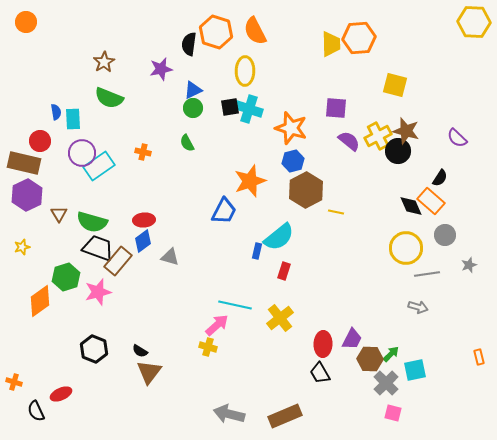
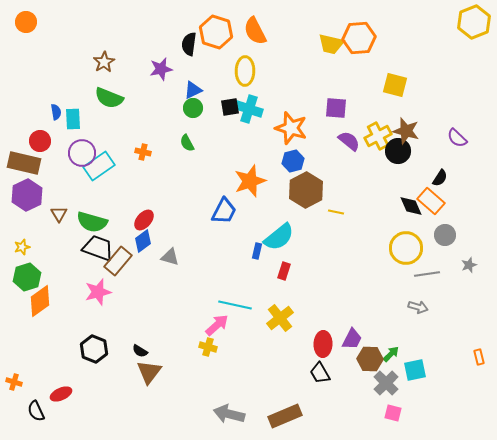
yellow hexagon at (474, 22): rotated 24 degrees counterclockwise
yellow trapezoid at (331, 44): rotated 104 degrees clockwise
red ellipse at (144, 220): rotated 45 degrees counterclockwise
green hexagon at (66, 277): moved 39 px left
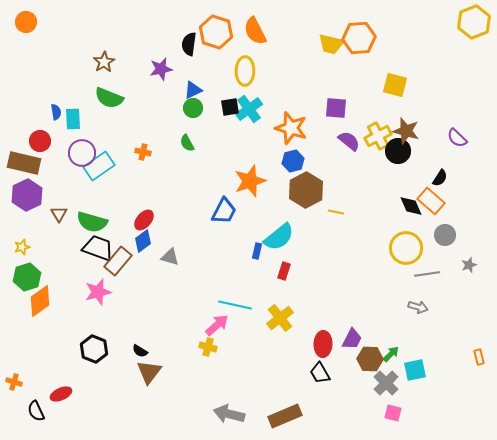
cyan cross at (249, 109): rotated 36 degrees clockwise
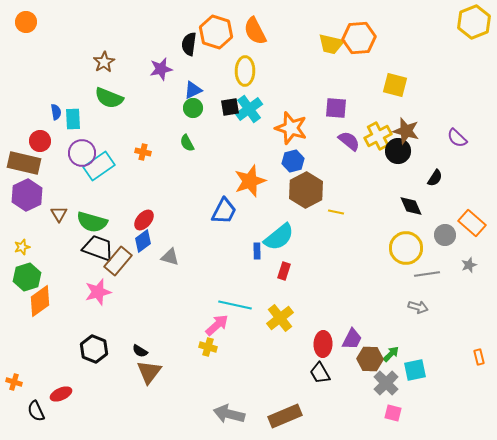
black semicircle at (440, 178): moved 5 px left
orange rectangle at (431, 201): moved 41 px right, 22 px down
blue rectangle at (257, 251): rotated 14 degrees counterclockwise
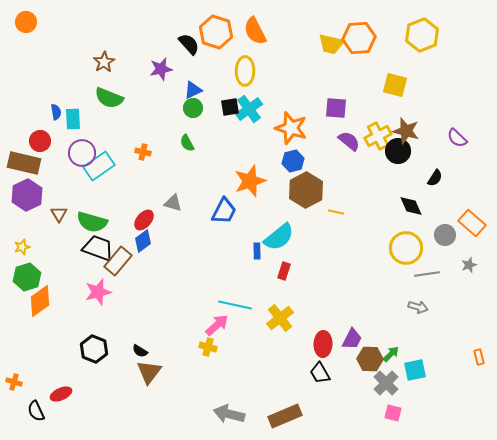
yellow hexagon at (474, 22): moved 52 px left, 13 px down
black semicircle at (189, 44): rotated 130 degrees clockwise
gray triangle at (170, 257): moved 3 px right, 54 px up
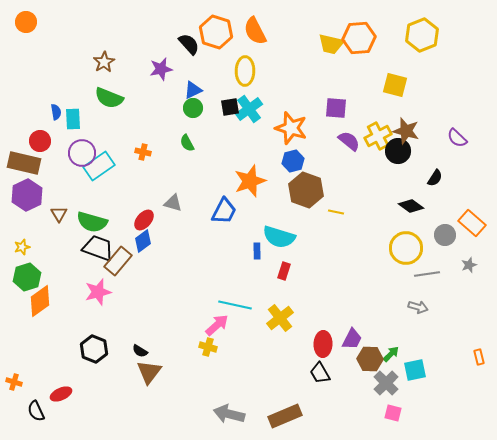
brown hexagon at (306, 190): rotated 12 degrees counterclockwise
black diamond at (411, 206): rotated 30 degrees counterclockwise
cyan semicircle at (279, 237): rotated 56 degrees clockwise
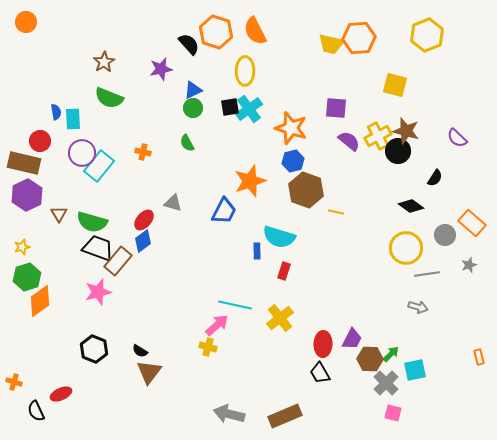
yellow hexagon at (422, 35): moved 5 px right
cyan rectangle at (99, 166): rotated 16 degrees counterclockwise
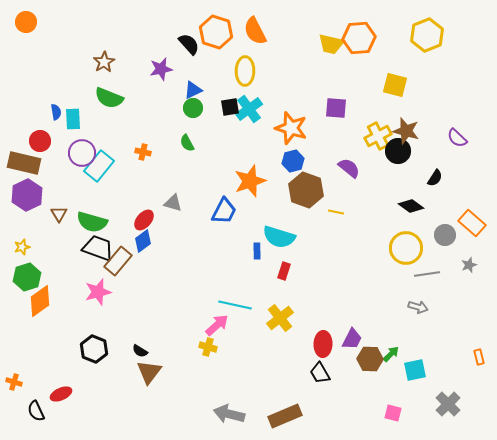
purple semicircle at (349, 141): moved 27 px down
gray cross at (386, 383): moved 62 px right, 21 px down
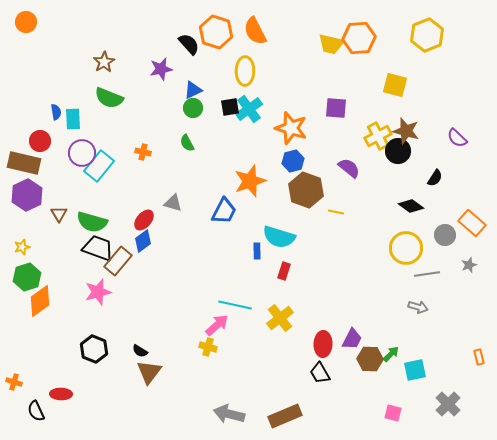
red ellipse at (61, 394): rotated 25 degrees clockwise
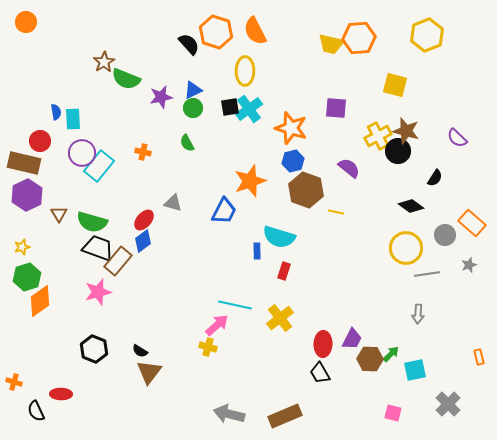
purple star at (161, 69): moved 28 px down
green semicircle at (109, 98): moved 17 px right, 19 px up
gray arrow at (418, 307): moved 7 px down; rotated 78 degrees clockwise
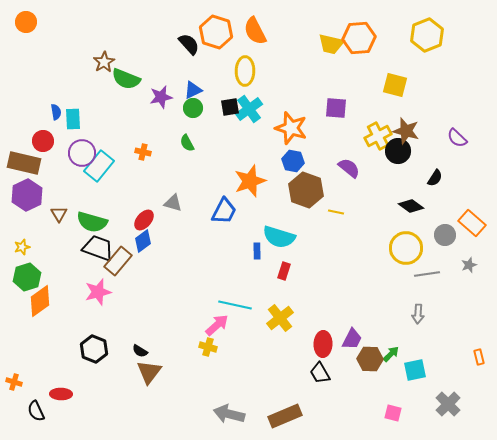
red circle at (40, 141): moved 3 px right
blue hexagon at (293, 161): rotated 25 degrees clockwise
